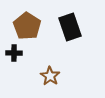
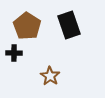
black rectangle: moved 1 px left, 2 px up
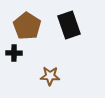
brown star: rotated 30 degrees counterclockwise
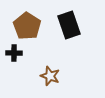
brown star: rotated 18 degrees clockwise
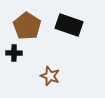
black rectangle: rotated 52 degrees counterclockwise
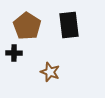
black rectangle: rotated 64 degrees clockwise
brown star: moved 4 px up
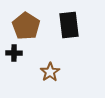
brown pentagon: moved 1 px left
brown star: rotated 18 degrees clockwise
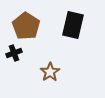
black rectangle: moved 4 px right; rotated 20 degrees clockwise
black cross: rotated 21 degrees counterclockwise
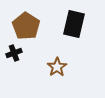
black rectangle: moved 1 px right, 1 px up
brown star: moved 7 px right, 5 px up
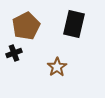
brown pentagon: rotated 12 degrees clockwise
